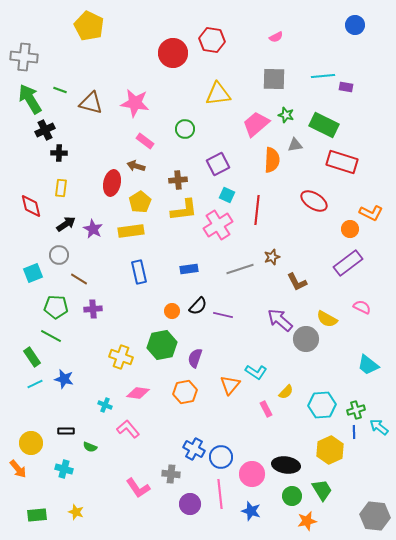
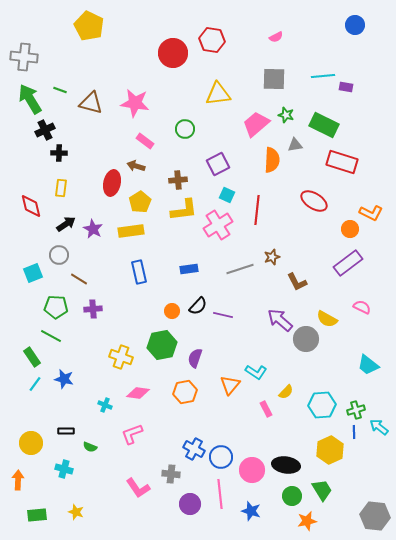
cyan line at (35, 384): rotated 28 degrees counterclockwise
pink L-shape at (128, 429): moved 4 px right, 5 px down; rotated 70 degrees counterclockwise
orange arrow at (18, 469): moved 11 px down; rotated 138 degrees counterclockwise
pink circle at (252, 474): moved 4 px up
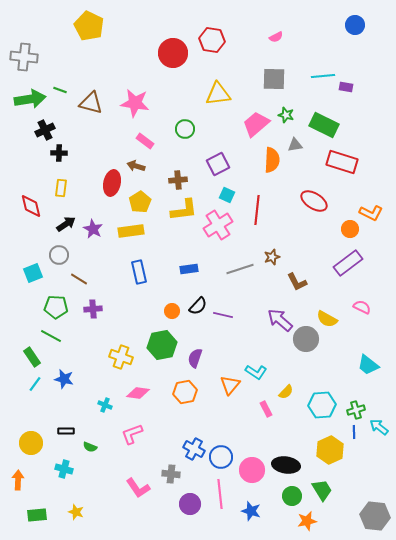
green arrow at (30, 99): rotated 112 degrees clockwise
